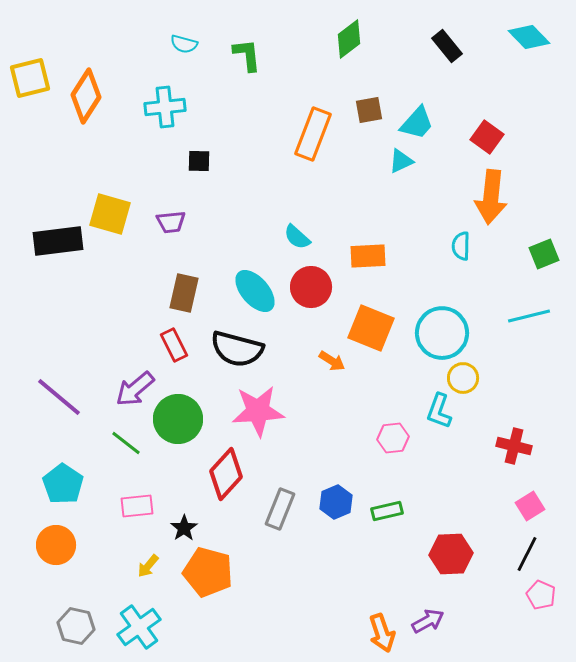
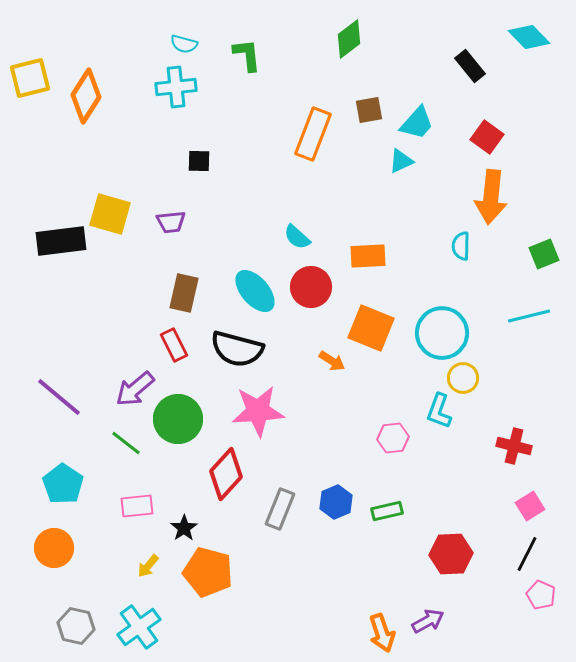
black rectangle at (447, 46): moved 23 px right, 20 px down
cyan cross at (165, 107): moved 11 px right, 20 px up
black rectangle at (58, 241): moved 3 px right
orange circle at (56, 545): moved 2 px left, 3 px down
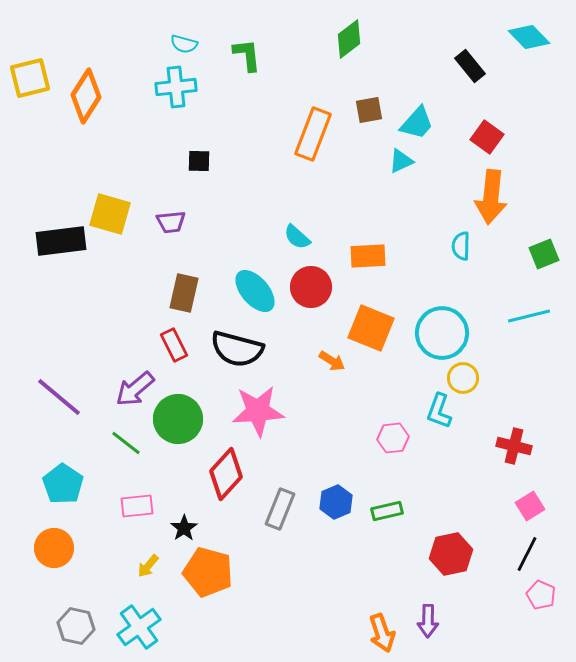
red hexagon at (451, 554): rotated 9 degrees counterclockwise
purple arrow at (428, 621): rotated 120 degrees clockwise
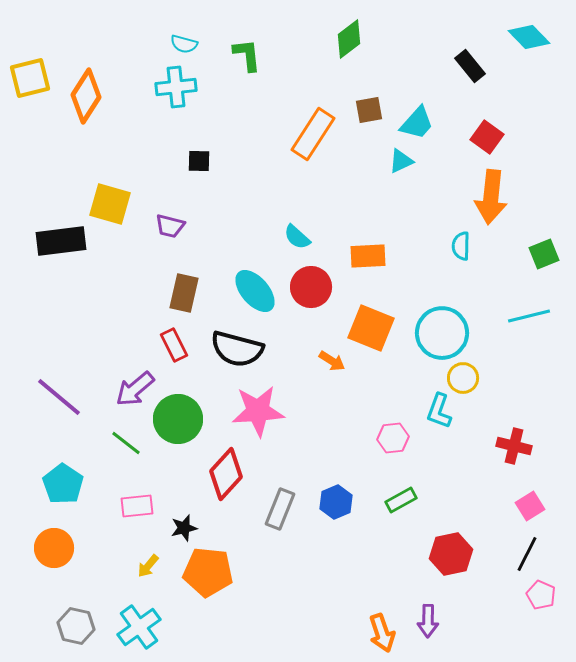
orange rectangle at (313, 134): rotated 12 degrees clockwise
yellow square at (110, 214): moved 10 px up
purple trapezoid at (171, 222): moved 1 px left, 4 px down; rotated 20 degrees clockwise
green rectangle at (387, 511): moved 14 px right, 11 px up; rotated 16 degrees counterclockwise
black star at (184, 528): rotated 20 degrees clockwise
orange pentagon at (208, 572): rotated 9 degrees counterclockwise
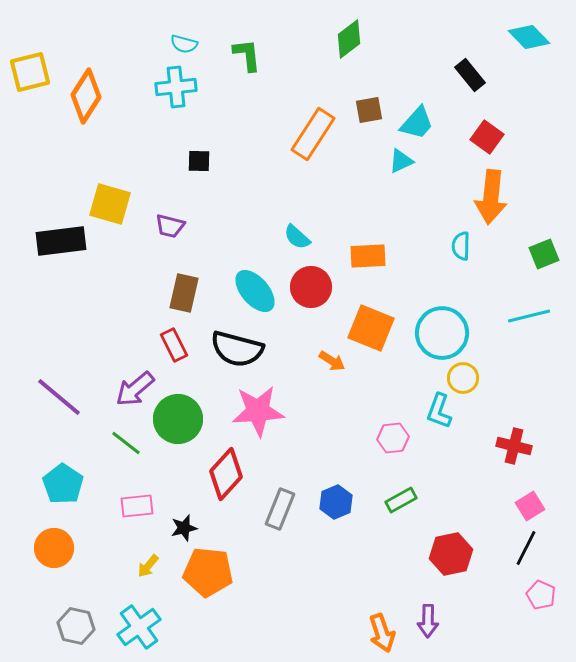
black rectangle at (470, 66): moved 9 px down
yellow square at (30, 78): moved 6 px up
black line at (527, 554): moved 1 px left, 6 px up
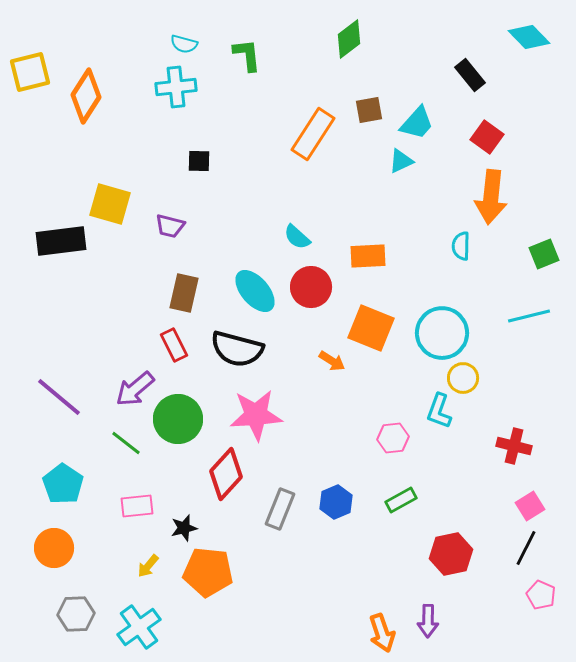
pink star at (258, 411): moved 2 px left, 4 px down
gray hexagon at (76, 626): moved 12 px up; rotated 15 degrees counterclockwise
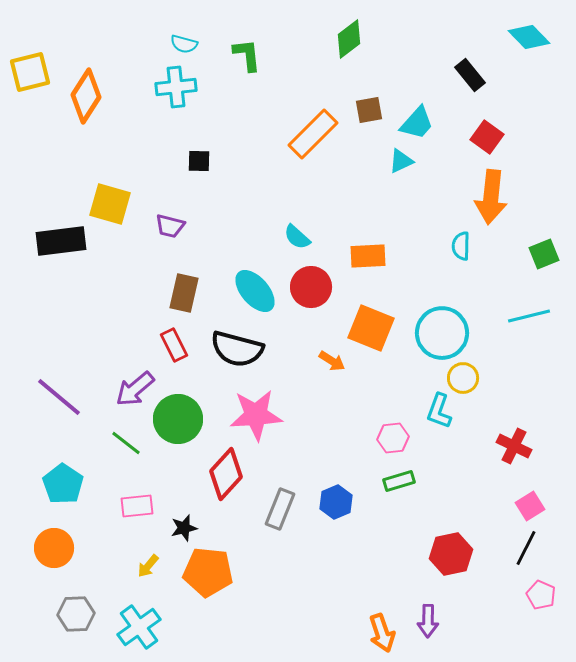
orange rectangle at (313, 134): rotated 12 degrees clockwise
red cross at (514, 446): rotated 12 degrees clockwise
green rectangle at (401, 500): moved 2 px left, 19 px up; rotated 12 degrees clockwise
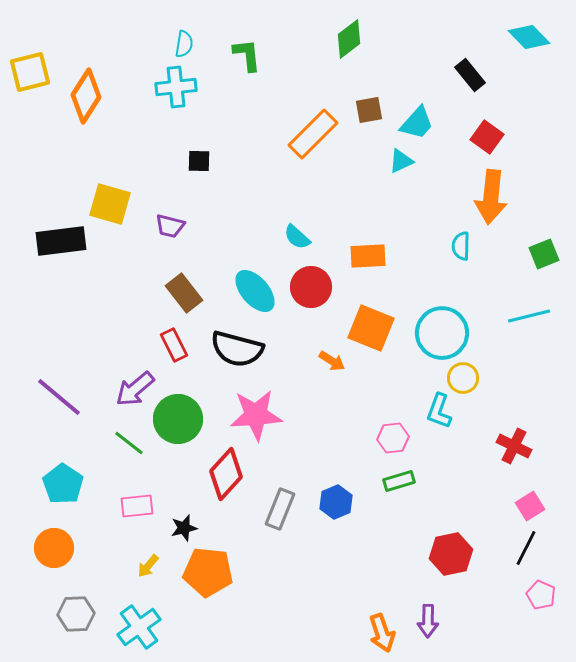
cyan semicircle at (184, 44): rotated 96 degrees counterclockwise
brown rectangle at (184, 293): rotated 51 degrees counterclockwise
green line at (126, 443): moved 3 px right
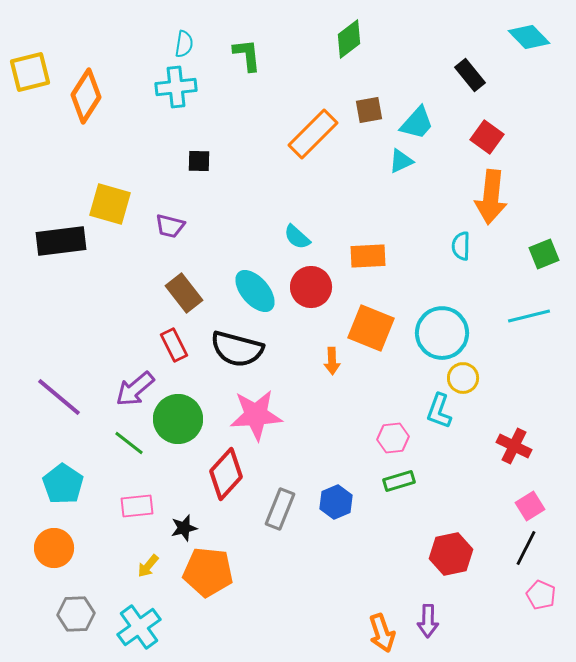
orange arrow at (332, 361): rotated 56 degrees clockwise
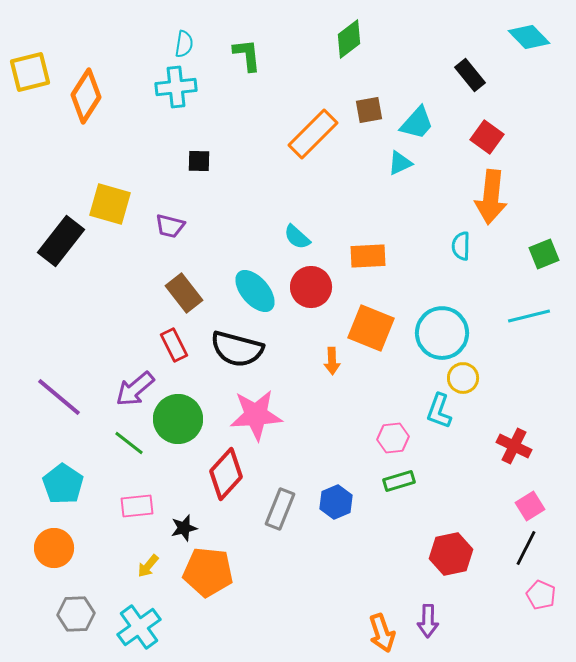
cyan triangle at (401, 161): moved 1 px left, 2 px down
black rectangle at (61, 241): rotated 45 degrees counterclockwise
